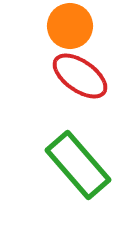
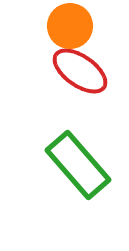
red ellipse: moved 5 px up
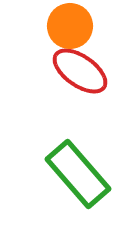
green rectangle: moved 9 px down
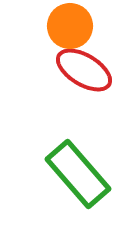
red ellipse: moved 4 px right, 1 px up; rotated 4 degrees counterclockwise
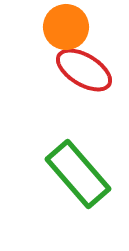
orange circle: moved 4 px left, 1 px down
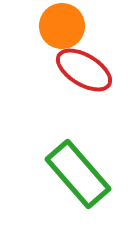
orange circle: moved 4 px left, 1 px up
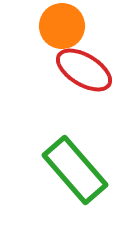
green rectangle: moved 3 px left, 4 px up
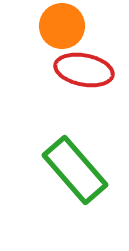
red ellipse: rotated 20 degrees counterclockwise
